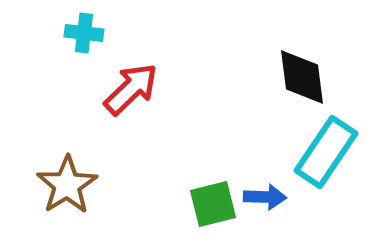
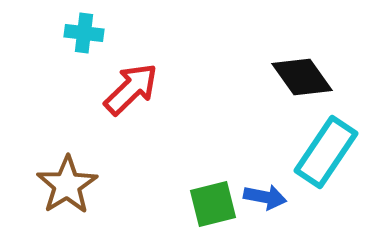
black diamond: rotated 28 degrees counterclockwise
blue arrow: rotated 9 degrees clockwise
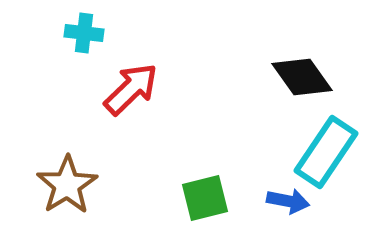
blue arrow: moved 23 px right, 4 px down
green square: moved 8 px left, 6 px up
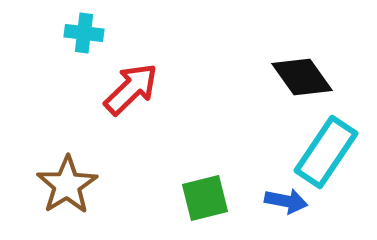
blue arrow: moved 2 px left
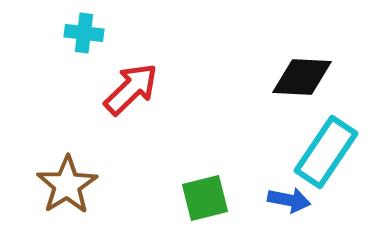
black diamond: rotated 52 degrees counterclockwise
blue arrow: moved 3 px right, 1 px up
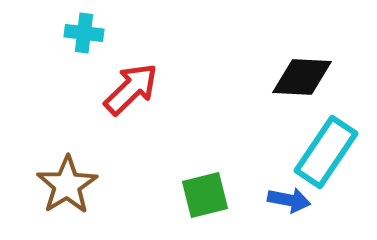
green square: moved 3 px up
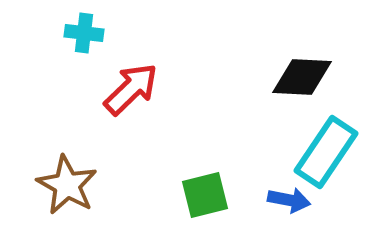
brown star: rotated 10 degrees counterclockwise
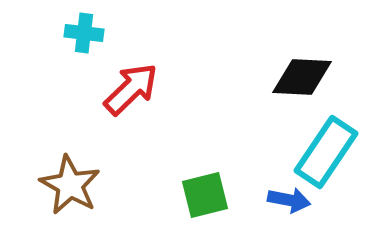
brown star: moved 3 px right
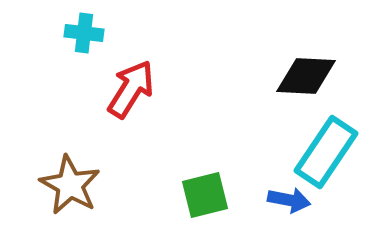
black diamond: moved 4 px right, 1 px up
red arrow: rotated 14 degrees counterclockwise
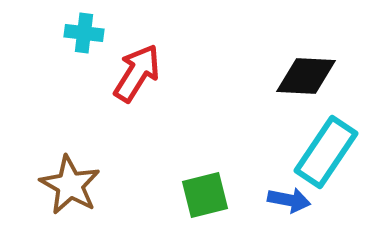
red arrow: moved 6 px right, 16 px up
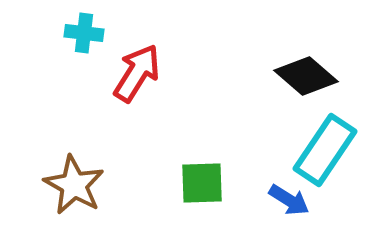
black diamond: rotated 38 degrees clockwise
cyan rectangle: moved 1 px left, 2 px up
brown star: moved 4 px right
green square: moved 3 px left, 12 px up; rotated 12 degrees clockwise
blue arrow: rotated 21 degrees clockwise
